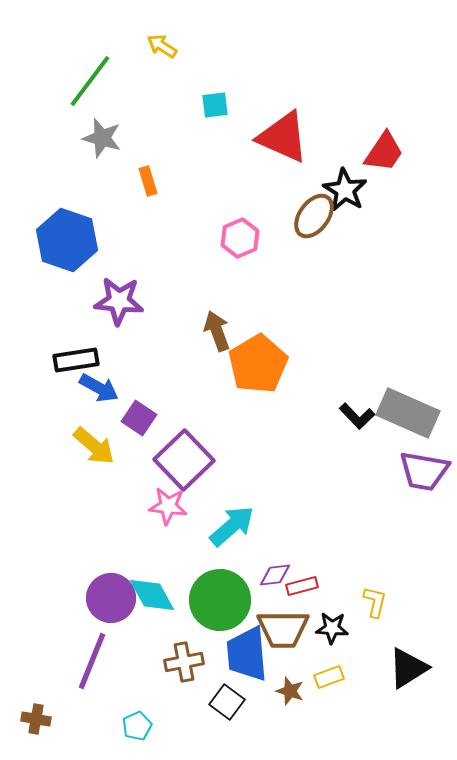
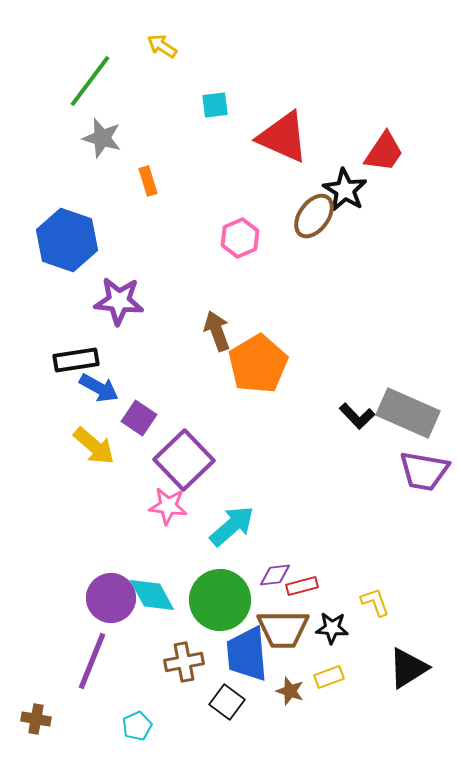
yellow L-shape at (375, 602): rotated 32 degrees counterclockwise
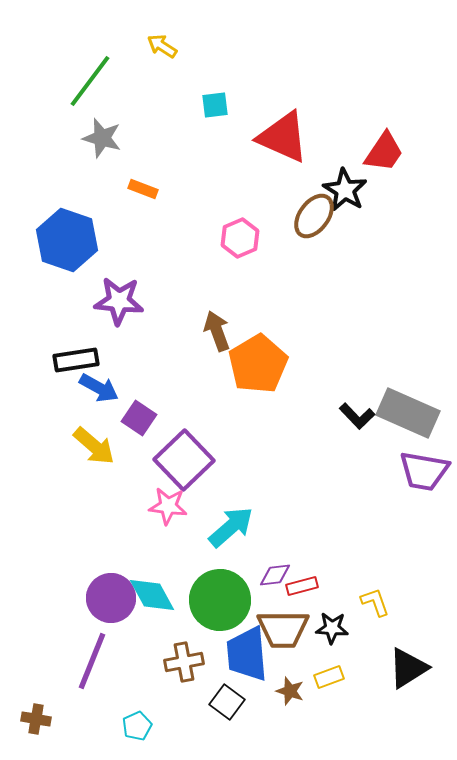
orange rectangle at (148, 181): moved 5 px left, 8 px down; rotated 52 degrees counterclockwise
cyan arrow at (232, 526): moved 1 px left, 1 px down
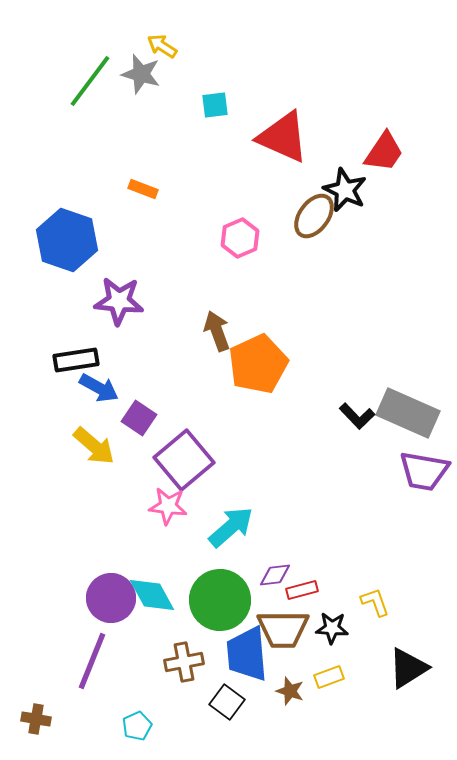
gray star at (102, 138): moved 39 px right, 64 px up
black star at (345, 190): rotated 6 degrees counterclockwise
orange pentagon at (258, 364): rotated 6 degrees clockwise
purple square at (184, 460): rotated 4 degrees clockwise
red rectangle at (302, 586): moved 4 px down
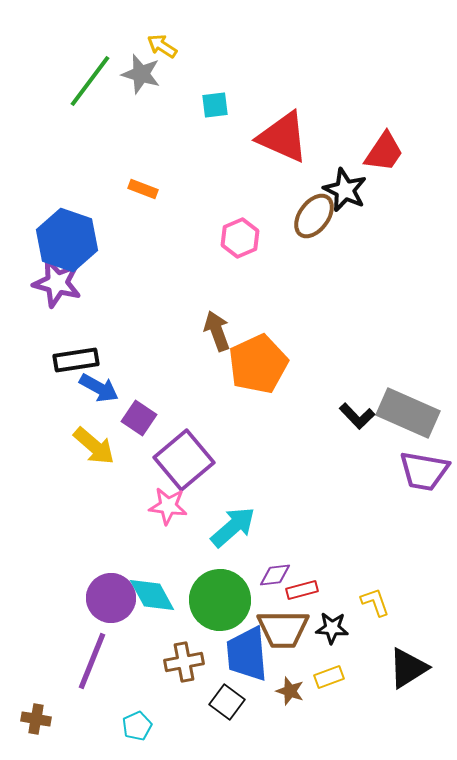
purple star at (119, 301): moved 62 px left, 18 px up; rotated 9 degrees clockwise
cyan arrow at (231, 527): moved 2 px right
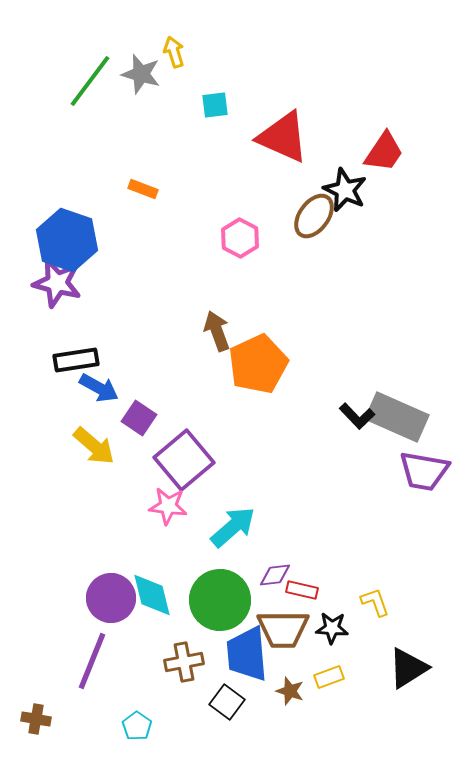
yellow arrow at (162, 46): moved 12 px right, 6 px down; rotated 40 degrees clockwise
pink hexagon at (240, 238): rotated 9 degrees counterclockwise
gray rectangle at (408, 413): moved 11 px left, 4 px down
red rectangle at (302, 590): rotated 28 degrees clockwise
cyan diamond at (152, 595): rotated 15 degrees clockwise
cyan pentagon at (137, 726): rotated 12 degrees counterclockwise
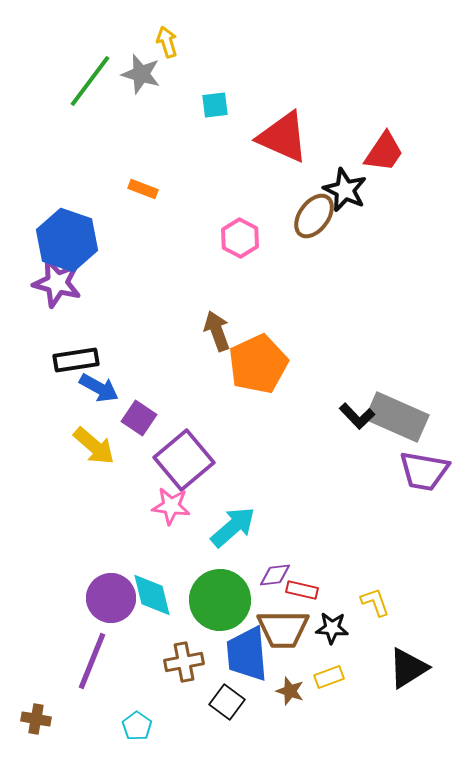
yellow arrow at (174, 52): moved 7 px left, 10 px up
pink star at (168, 506): moved 3 px right
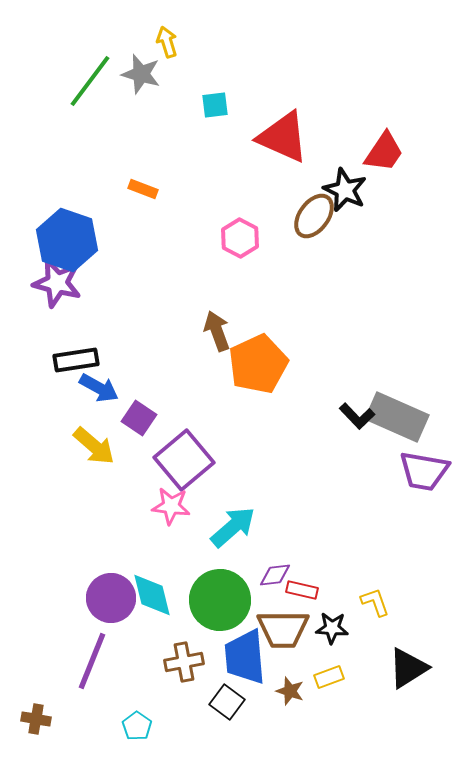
blue trapezoid at (247, 654): moved 2 px left, 3 px down
